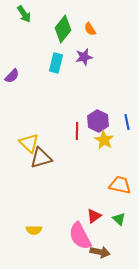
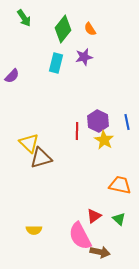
green arrow: moved 4 px down
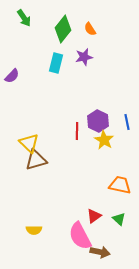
brown triangle: moved 5 px left, 2 px down
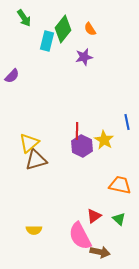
cyan rectangle: moved 9 px left, 22 px up
purple hexagon: moved 16 px left, 25 px down
yellow triangle: rotated 35 degrees clockwise
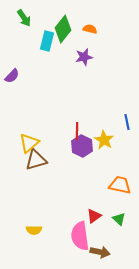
orange semicircle: rotated 136 degrees clockwise
pink semicircle: rotated 20 degrees clockwise
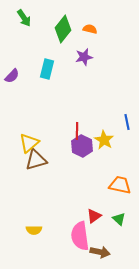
cyan rectangle: moved 28 px down
